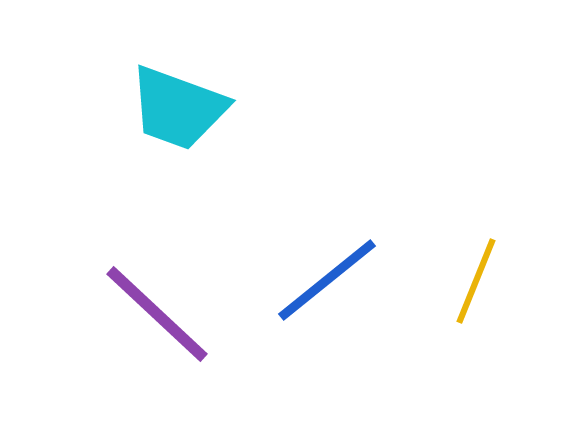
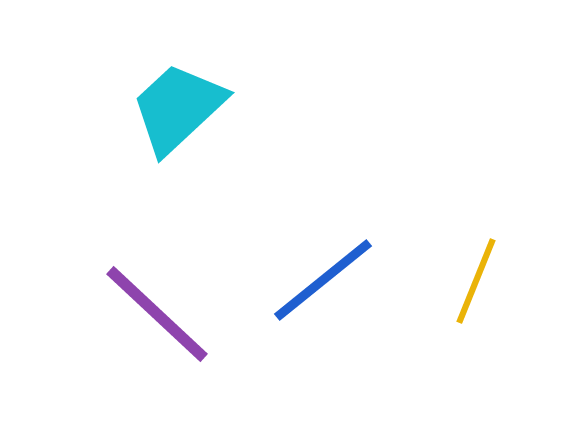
cyan trapezoid: rotated 117 degrees clockwise
blue line: moved 4 px left
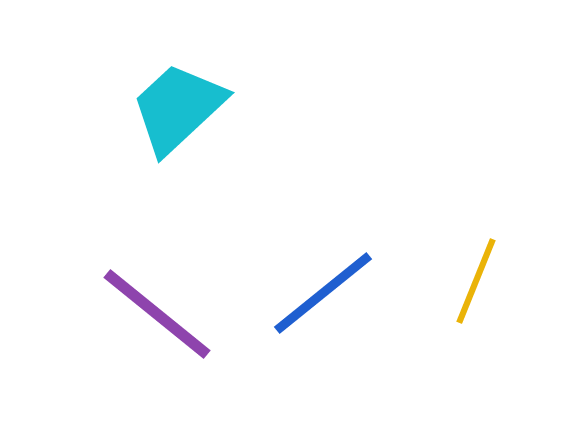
blue line: moved 13 px down
purple line: rotated 4 degrees counterclockwise
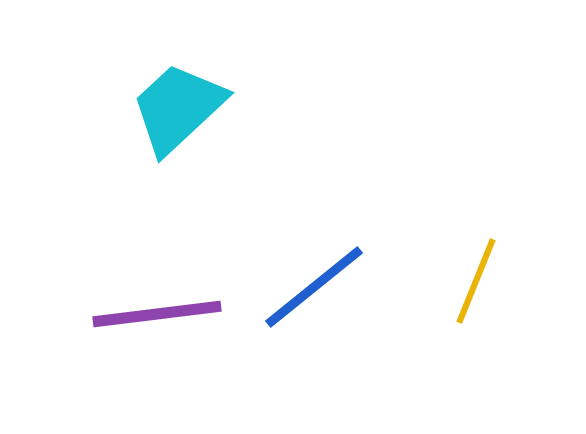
blue line: moved 9 px left, 6 px up
purple line: rotated 46 degrees counterclockwise
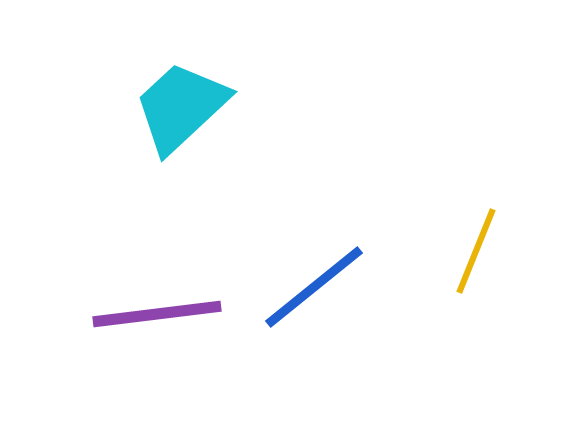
cyan trapezoid: moved 3 px right, 1 px up
yellow line: moved 30 px up
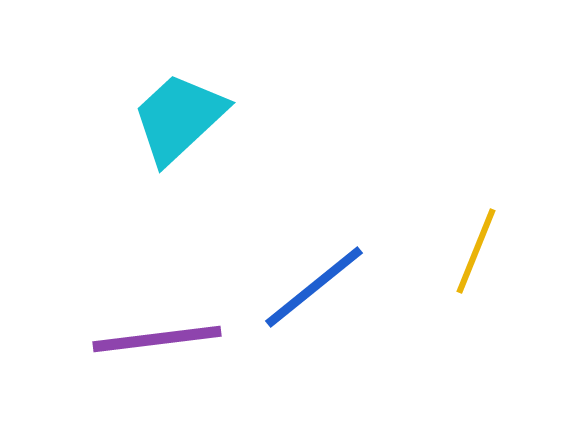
cyan trapezoid: moved 2 px left, 11 px down
purple line: moved 25 px down
